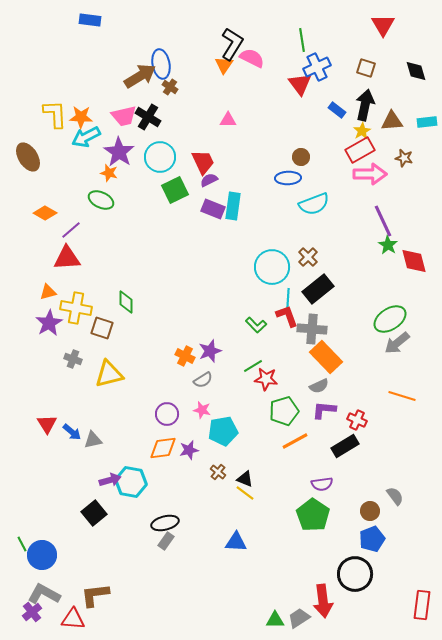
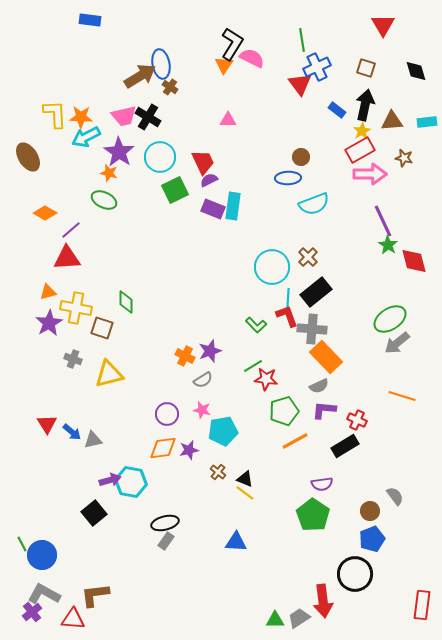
green ellipse at (101, 200): moved 3 px right
black rectangle at (318, 289): moved 2 px left, 3 px down
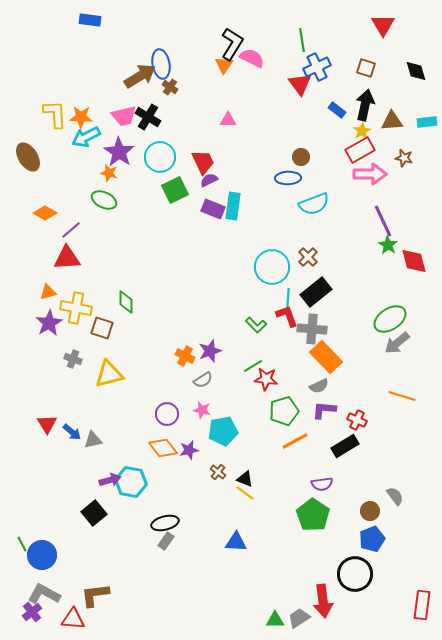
orange diamond at (163, 448): rotated 60 degrees clockwise
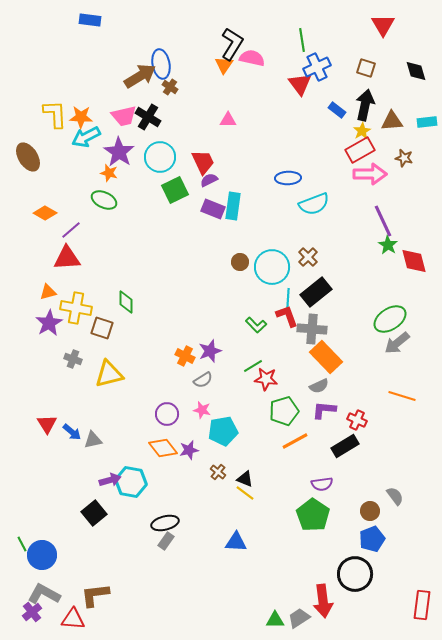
pink semicircle at (252, 58): rotated 15 degrees counterclockwise
brown circle at (301, 157): moved 61 px left, 105 px down
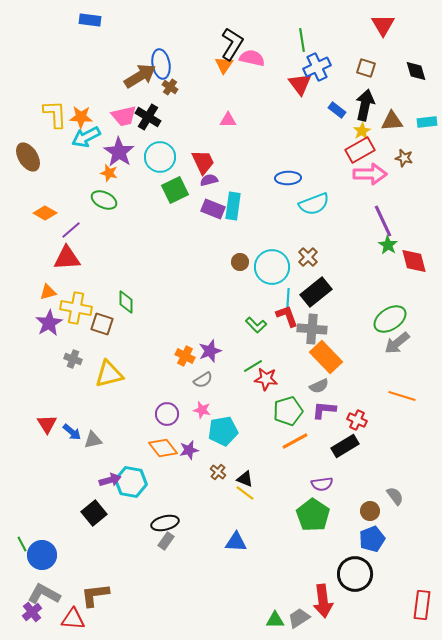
purple semicircle at (209, 180): rotated 12 degrees clockwise
brown square at (102, 328): moved 4 px up
green pentagon at (284, 411): moved 4 px right
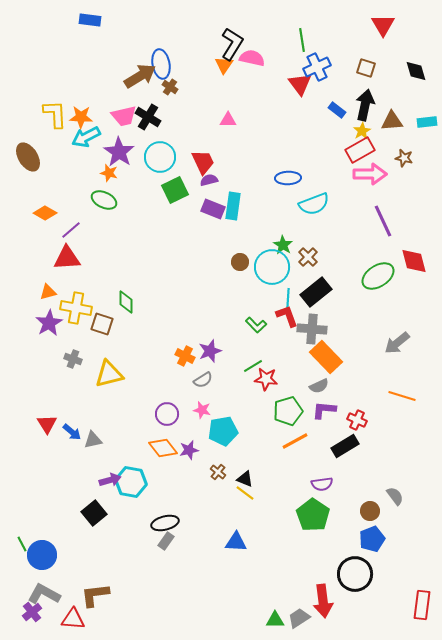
green star at (388, 245): moved 105 px left
green ellipse at (390, 319): moved 12 px left, 43 px up
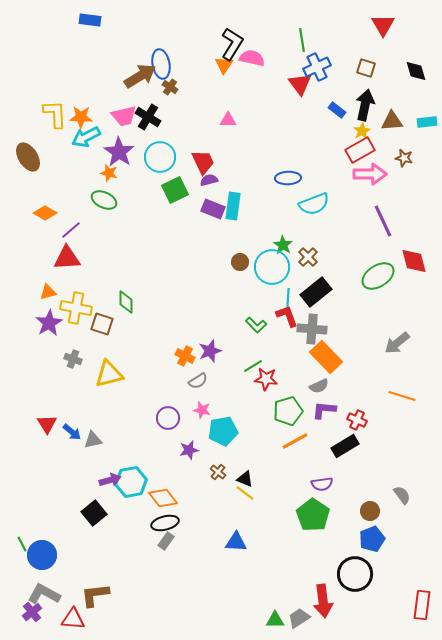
gray semicircle at (203, 380): moved 5 px left, 1 px down
purple circle at (167, 414): moved 1 px right, 4 px down
orange diamond at (163, 448): moved 50 px down
cyan hexagon at (131, 482): rotated 20 degrees counterclockwise
gray semicircle at (395, 496): moved 7 px right, 1 px up
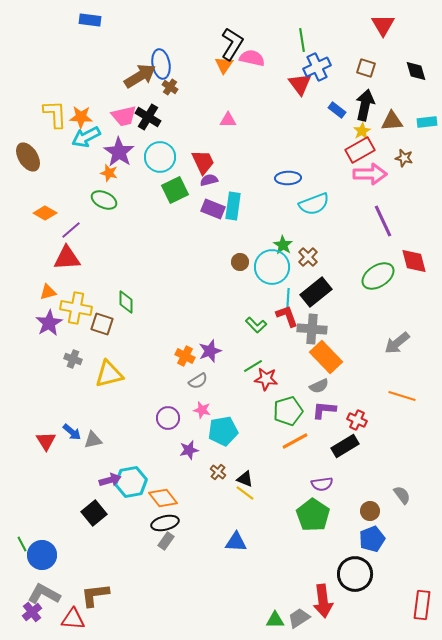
red triangle at (47, 424): moved 1 px left, 17 px down
